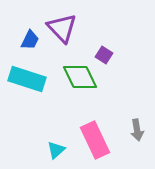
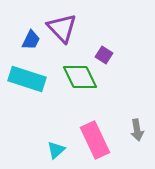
blue trapezoid: moved 1 px right
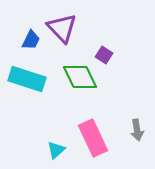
pink rectangle: moved 2 px left, 2 px up
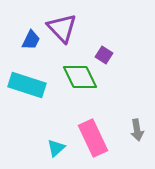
cyan rectangle: moved 6 px down
cyan triangle: moved 2 px up
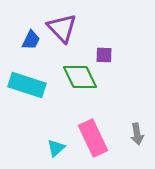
purple square: rotated 30 degrees counterclockwise
gray arrow: moved 4 px down
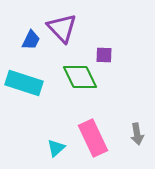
cyan rectangle: moved 3 px left, 2 px up
